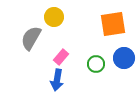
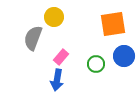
gray semicircle: moved 2 px right; rotated 10 degrees counterclockwise
blue circle: moved 2 px up
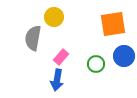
gray semicircle: rotated 10 degrees counterclockwise
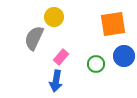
gray semicircle: moved 1 px right; rotated 15 degrees clockwise
blue arrow: moved 1 px left, 1 px down
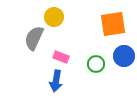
pink rectangle: rotated 70 degrees clockwise
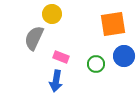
yellow circle: moved 2 px left, 3 px up
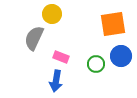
blue circle: moved 3 px left
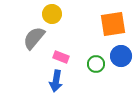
gray semicircle: rotated 15 degrees clockwise
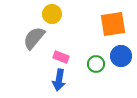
blue arrow: moved 3 px right, 1 px up
